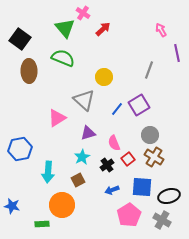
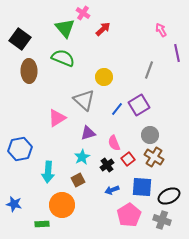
black ellipse: rotated 10 degrees counterclockwise
blue star: moved 2 px right, 2 px up
gray cross: rotated 12 degrees counterclockwise
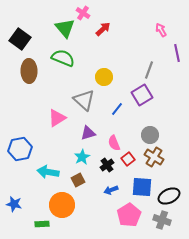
purple square: moved 3 px right, 10 px up
cyan arrow: rotated 95 degrees clockwise
blue arrow: moved 1 px left
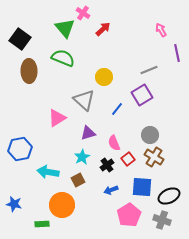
gray line: rotated 48 degrees clockwise
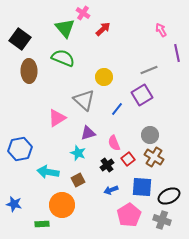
cyan star: moved 4 px left, 4 px up; rotated 21 degrees counterclockwise
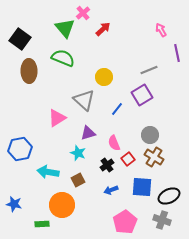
pink cross: rotated 16 degrees clockwise
pink pentagon: moved 4 px left, 7 px down
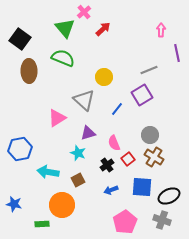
pink cross: moved 1 px right, 1 px up
pink arrow: rotated 32 degrees clockwise
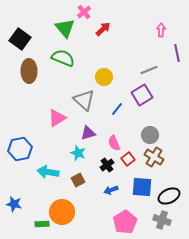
orange circle: moved 7 px down
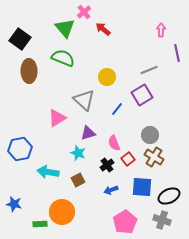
red arrow: rotated 98 degrees counterclockwise
yellow circle: moved 3 px right
green rectangle: moved 2 px left
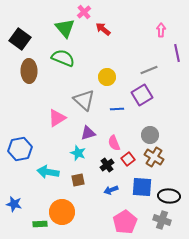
blue line: rotated 48 degrees clockwise
brown square: rotated 16 degrees clockwise
black ellipse: rotated 30 degrees clockwise
